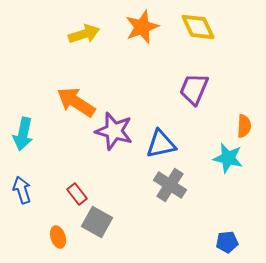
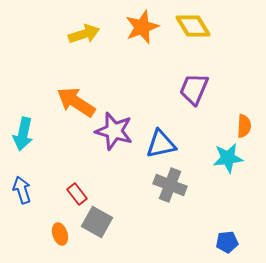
yellow diamond: moved 5 px left, 1 px up; rotated 6 degrees counterclockwise
cyan star: rotated 20 degrees counterclockwise
gray cross: rotated 12 degrees counterclockwise
orange ellipse: moved 2 px right, 3 px up
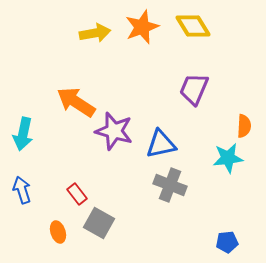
yellow arrow: moved 11 px right, 1 px up; rotated 8 degrees clockwise
gray square: moved 2 px right, 1 px down
orange ellipse: moved 2 px left, 2 px up
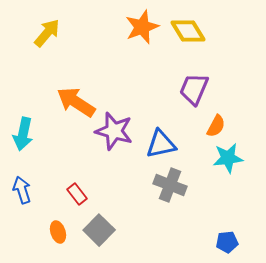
yellow diamond: moved 5 px left, 5 px down
yellow arrow: moved 48 px left; rotated 40 degrees counterclockwise
orange semicircle: moved 28 px left; rotated 25 degrees clockwise
gray square: moved 7 px down; rotated 16 degrees clockwise
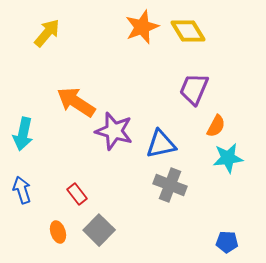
blue pentagon: rotated 10 degrees clockwise
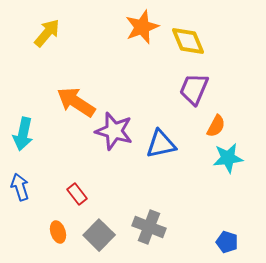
yellow diamond: moved 10 px down; rotated 9 degrees clockwise
gray cross: moved 21 px left, 42 px down
blue arrow: moved 2 px left, 3 px up
gray square: moved 5 px down
blue pentagon: rotated 15 degrees clockwise
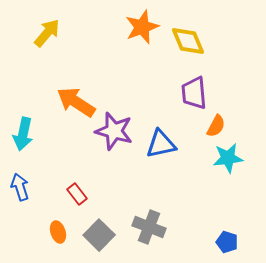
purple trapezoid: moved 4 px down; rotated 28 degrees counterclockwise
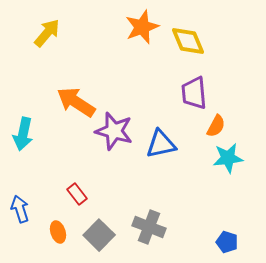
blue arrow: moved 22 px down
